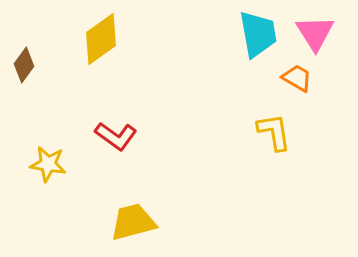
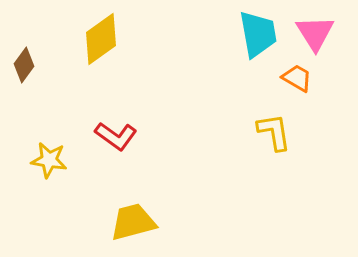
yellow star: moved 1 px right, 4 px up
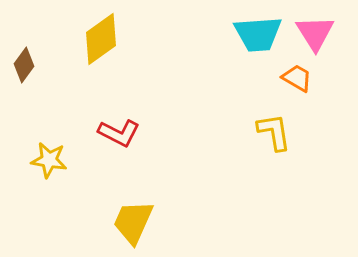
cyan trapezoid: rotated 96 degrees clockwise
red L-shape: moved 3 px right, 3 px up; rotated 9 degrees counterclockwise
yellow trapezoid: rotated 51 degrees counterclockwise
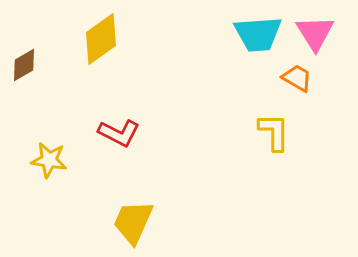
brown diamond: rotated 24 degrees clockwise
yellow L-shape: rotated 9 degrees clockwise
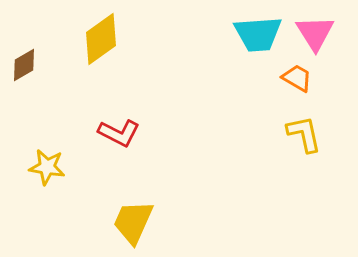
yellow L-shape: moved 30 px right, 2 px down; rotated 12 degrees counterclockwise
yellow star: moved 2 px left, 7 px down
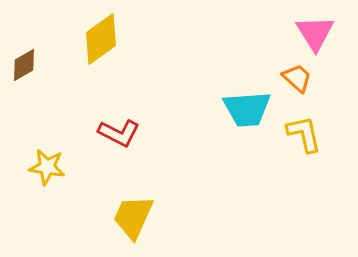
cyan trapezoid: moved 11 px left, 75 px down
orange trapezoid: rotated 12 degrees clockwise
yellow trapezoid: moved 5 px up
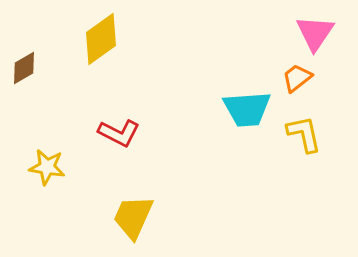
pink triangle: rotated 6 degrees clockwise
brown diamond: moved 3 px down
orange trapezoid: rotated 80 degrees counterclockwise
